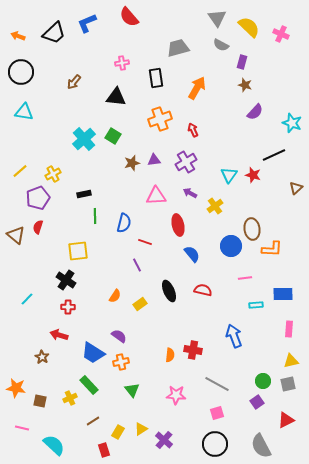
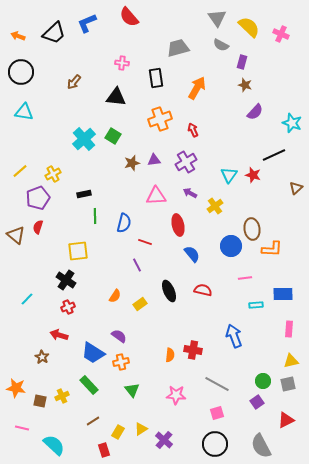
pink cross at (122, 63): rotated 16 degrees clockwise
red cross at (68, 307): rotated 24 degrees counterclockwise
yellow cross at (70, 398): moved 8 px left, 2 px up
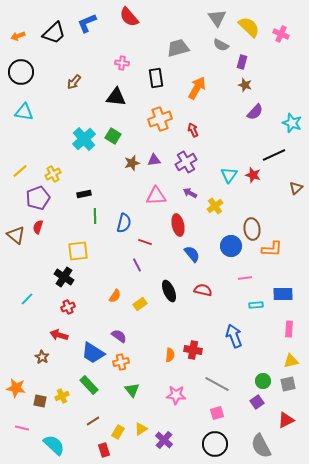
orange arrow at (18, 36): rotated 40 degrees counterclockwise
black cross at (66, 280): moved 2 px left, 3 px up
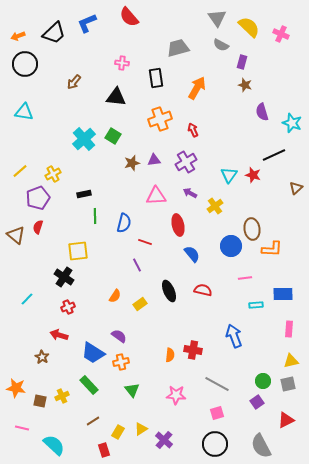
black circle at (21, 72): moved 4 px right, 8 px up
purple semicircle at (255, 112): moved 7 px right; rotated 120 degrees clockwise
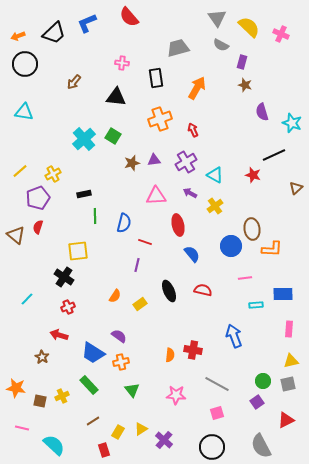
cyan triangle at (229, 175): moved 14 px left; rotated 36 degrees counterclockwise
purple line at (137, 265): rotated 40 degrees clockwise
black circle at (215, 444): moved 3 px left, 3 px down
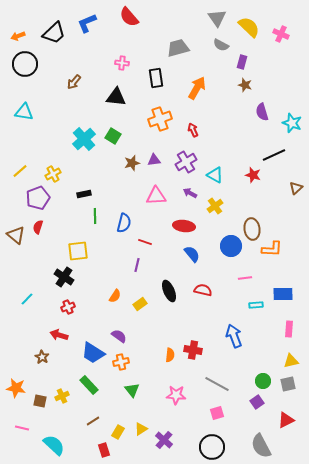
red ellipse at (178, 225): moved 6 px right, 1 px down; rotated 70 degrees counterclockwise
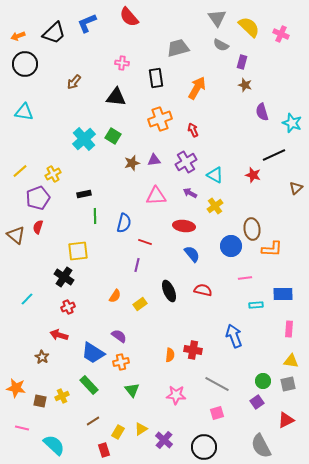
yellow triangle at (291, 361): rotated 21 degrees clockwise
black circle at (212, 447): moved 8 px left
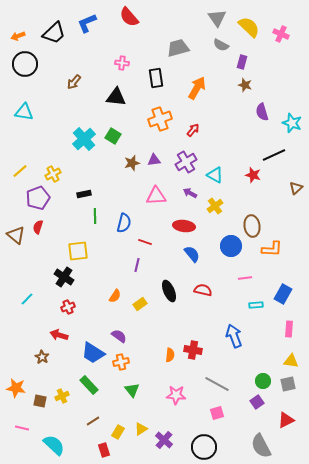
red arrow at (193, 130): rotated 64 degrees clockwise
brown ellipse at (252, 229): moved 3 px up
blue rectangle at (283, 294): rotated 60 degrees counterclockwise
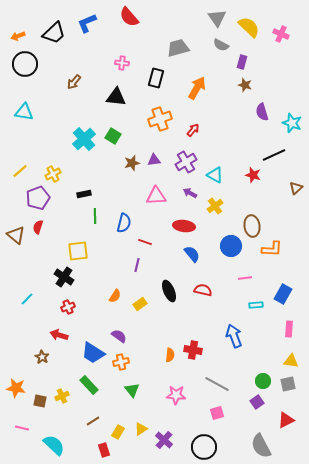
black rectangle at (156, 78): rotated 24 degrees clockwise
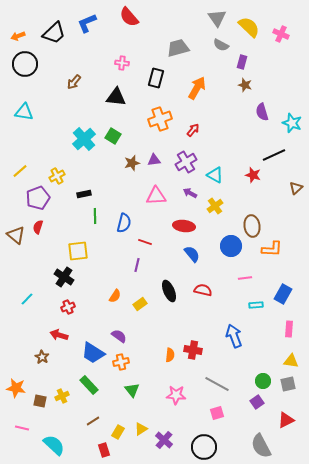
yellow cross at (53, 174): moved 4 px right, 2 px down
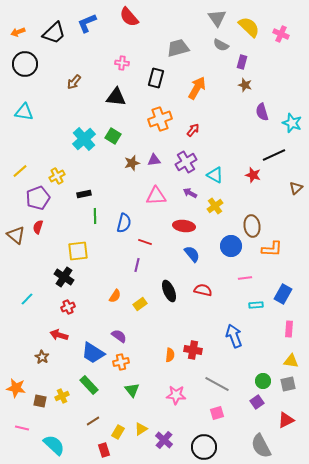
orange arrow at (18, 36): moved 4 px up
